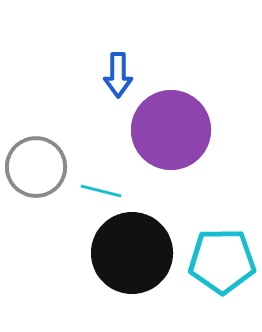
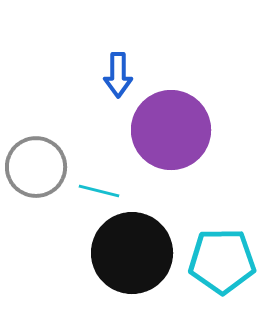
cyan line: moved 2 px left
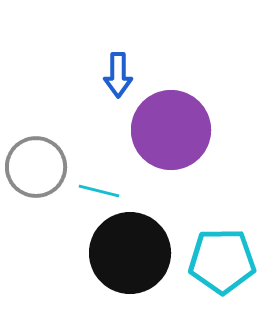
black circle: moved 2 px left
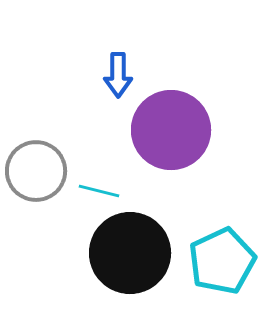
gray circle: moved 4 px down
cyan pentagon: rotated 24 degrees counterclockwise
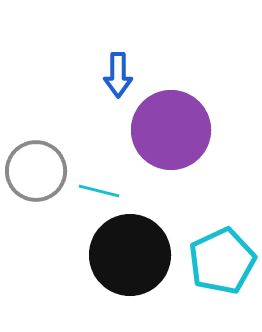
black circle: moved 2 px down
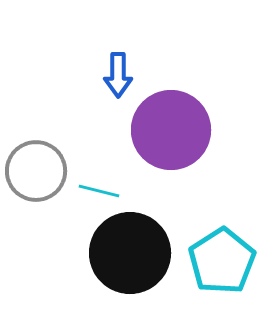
black circle: moved 2 px up
cyan pentagon: rotated 8 degrees counterclockwise
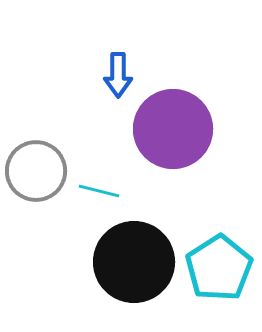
purple circle: moved 2 px right, 1 px up
black circle: moved 4 px right, 9 px down
cyan pentagon: moved 3 px left, 7 px down
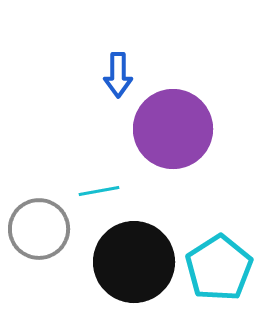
gray circle: moved 3 px right, 58 px down
cyan line: rotated 24 degrees counterclockwise
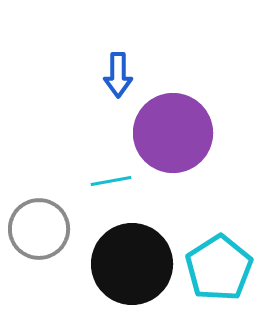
purple circle: moved 4 px down
cyan line: moved 12 px right, 10 px up
black circle: moved 2 px left, 2 px down
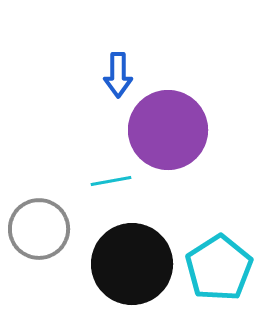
purple circle: moved 5 px left, 3 px up
